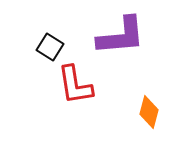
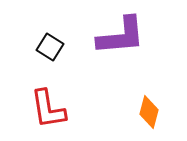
red L-shape: moved 27 px left, 24 px down
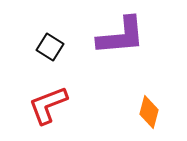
red L-shape: moved 4 px up; rotated 78 degrees clockwise
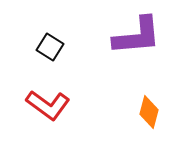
purple L-shape: moved 16 px right
red L-shape: rotated 123 degrees counterclockwise
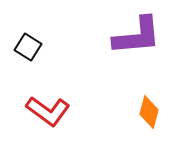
black square: moved 22 px left
red L-shape: moved 6 px down
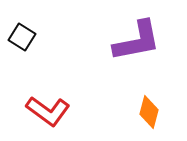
purple L-shape: moved 5 px down; rotated 6 degrees counterclockwise
black square: moved 6 px left, 10 px up
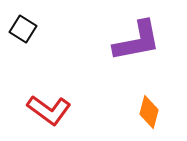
black square: moved 1 px right, 8 px up
red L-shape: moved 1 px right, 1 px up
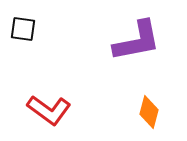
black square: rotated 24 degrees counterclockwise
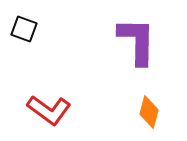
black square: moved 1 px right; rotated 12 degrees clockwise
purple L-shape: rotated 78 degrees counterclockwise
